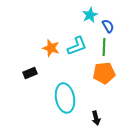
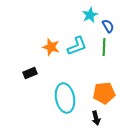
orange star: moved 1 px up
orange pentagon: moved 20 px down
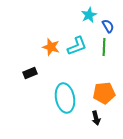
cyan star: moved 1 px left
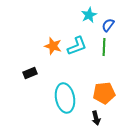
blue semicircle: moved 1 px up; rotated 112 degrees counterclockwise
orange star: moved 2 px right, 1 px up
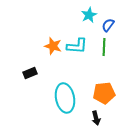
cyan L-shape: rotated 25 degrees clockwise
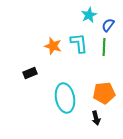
cyan L-shape: moved 2 px right, 3 px up; rotated 100 degrees counterclockwise
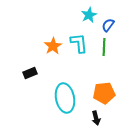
orange star: rotated 24 degrees clockwise
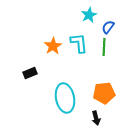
blue semicircle: moved 2 px down
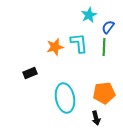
orange star: moved 2 px right, 1 px down; rotated 18 degrees clockwise
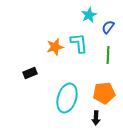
green line: moved 4 px right, 8 px down
cyan ellipse: moved 2 px right; rotated 28 degrees clockwise
black arrow: rotated 16 degrees clockwise
